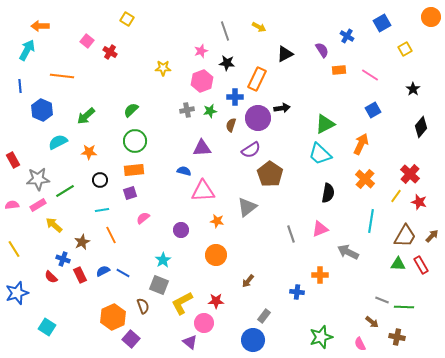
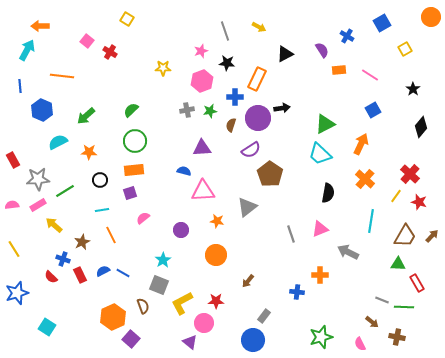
red rectangle at (421, 265): moved 4 px left, 18 px down
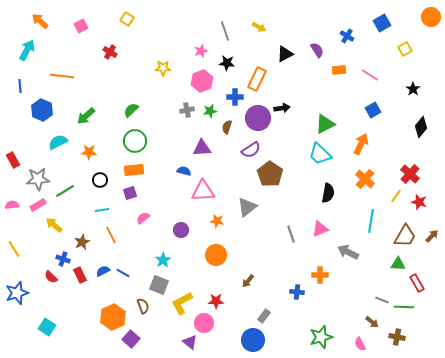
orange arrow at (40, 26): moved 5 px up; rotated 42 degrees clockwise
pink square at (87, 41): moved 6 px left, 15 px up; rotated 24 degrees clockwise
purple semicircle at (322, 50): moved 5 px left
brown semicircle at (231, 125): moved 4 px left, 2 px down
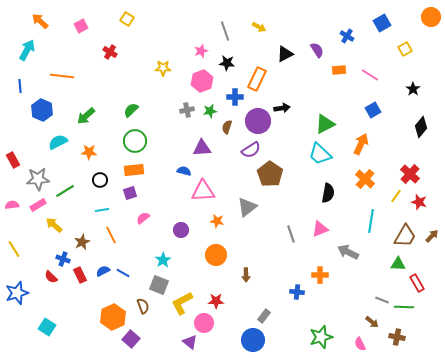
purple circle at (258, 118): moved 3 px down
brown arrow at (248, 281): moved 2 px left, 6 px up; rotated 40 degrees counterclockwise
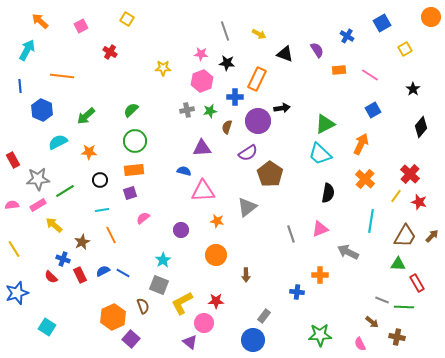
yellow arrow at (259, 27): moved 7 px down
pink star at (201, 51): moved 3 px down; rotated 24 degrees clockwise
black triangle at (285, 54): rotated 48 degrees clockwise
purple semicircle at (251, 150): moved 3 px left, 3 px down
green star at (321, 337): moved 1 px left, 2 px up; rotated 15 degrees clockwise
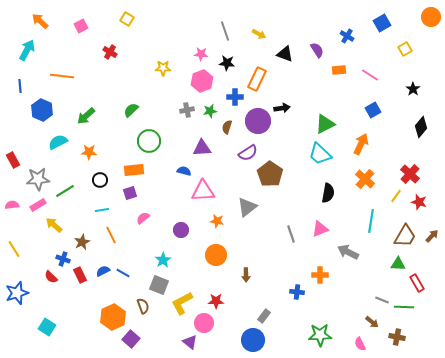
green circle at (135, 141): moved 14 px right
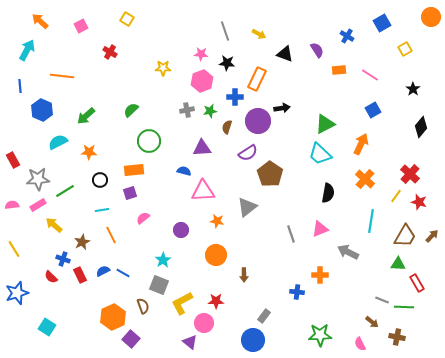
brown arrow at (246, 275): moved 2 px left
